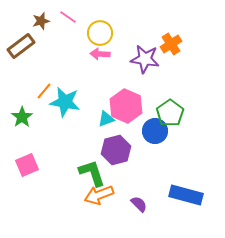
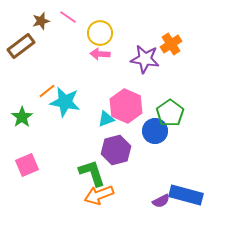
orange line: moved 3 px right; rotated 12 degrees clockwise
purple semicircle: moved 22 px right, 3 px up; rotated 108 degrees clockwise
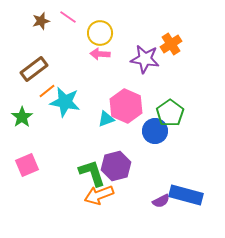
brown rectangle: moved 13 px right, 23 px down
purple hexagon: moved 16 px down
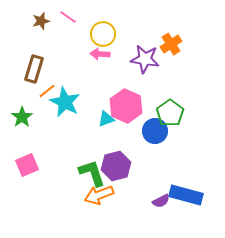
yellow circle: moved 3 px right, 1 px down
brown rectangle: rotated 36 degrees counterclockwise
cyan star: rotated 16 degrees clockwise
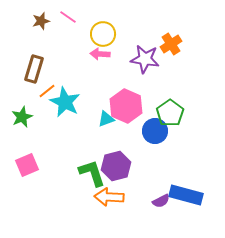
green star: rotated 10 degrees clockwise
orange arrow: moved 10 px right, 2 px down; rotated 24 degrees clockwise
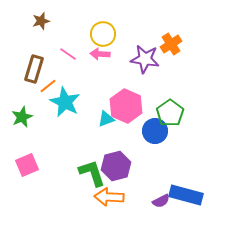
pink line: moved 37 px down
orange line: moved 1 px right, 5 px up
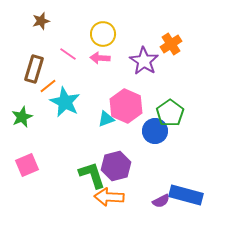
pink arrow: moved 4 px down
purple star: moved 1 px left, 2 px down; rotated 24 degrees clockwise
green L-shape: moved 2 px down
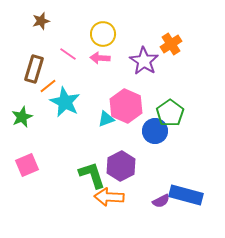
purple hexagon: moved 5 px right; rotated 12 degrees counterclockwise
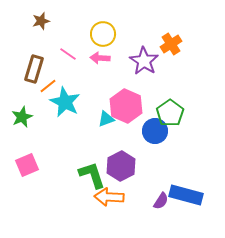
purple semicircle: rotated 30 degrees counterclockwise
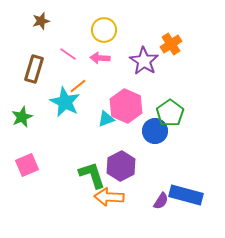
yellow circle: moved 1 px right, 4 px up
orange line: moved 30 px right
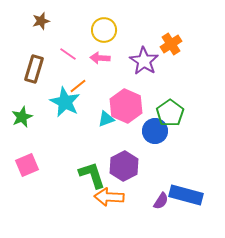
purple hexagon: moved 3 px right
